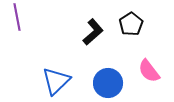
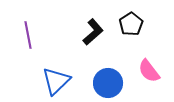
purple line: moved 11 px right, 18 px down
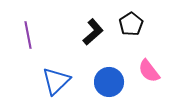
blue circle: moved 1 px right, 1 px up
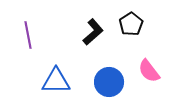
blue triangle: rotated 44 degrees clockwise
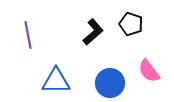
black pentagon: rotated 20 degrees counterclockwise
blue circle: moved 1 px right, 1 px down
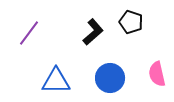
black pentagon: moved 2 px up
purple line: moved 1 px right, 2 px up; rotated 48 degrees clockwise
pink semicircle: moved 8 px right, 3 px down; rotated 25 degrees clockwise
blue circle: moved 5 px up
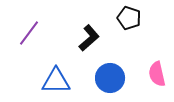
black pentagon: moved 2 px left, 4 px up
black L-shape: moved 4 px left, 6 px down
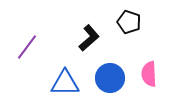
black pentagon: moved 4 px down
purple line: moved 2 px left, 14 px down
pink semicircle: moved 8 px left; rotated 10 degrees clockwise
blue triangle: moved 9 px right, 2 px down
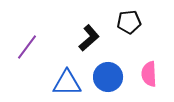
black pentagon: rotated 25 degrees counterclockwise
blue circle: moved 2 px left, 1 px up
blue triangle: moved 2 px right
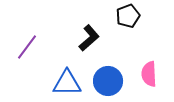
black pentagon: moved 1 px left, 6 px up; rotated 15 degrees counterclockwise
blue circle: moved 4 px down
